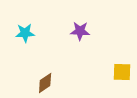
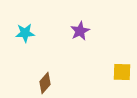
purple star: rotated 30 degrees counterclockwise
brown diamond: rotated 15 degrees counterclockwise
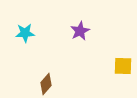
yellow square: moved 1 px right, 6 px up
brown diamond: moved 1 px right, 1 px down
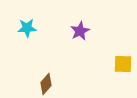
cyan star: moved 2 px right, 5 px up
yellow square: moved 2 px up
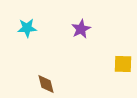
purple star: moved 1 px right, 2 px up
brown diamond: rotated 55 degrees counterclockwise
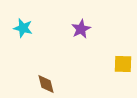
cyan star: moved 4 px left; rotated 18 degrees clockwise
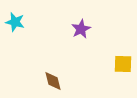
cyan star: moved 8 px left, 6 px up
brown diamond: moved 7 px right, 3 px up
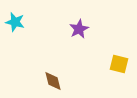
purple star: moved 2 px left
yellow square: moved 4 px left; rotated 12 degrees clockwise
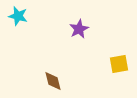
cyan star: moved 3 px right, 6 px up
yellow square: rotated 24 degrees counterclockwise
